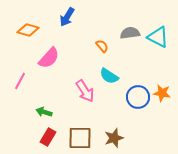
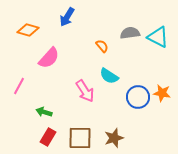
pink line: moved 1 px left, 5 px down
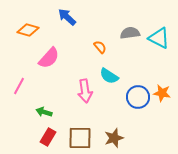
blue arrow: rotated 102 degrees clockwise
cyan triangle: moved 1 px right, 1 px down
orange semicircle: moved 2 px left, 1 px down
pink arrow: rotated 25 degrees clockwise
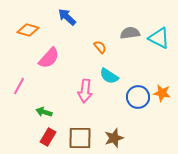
pink arrow: rotated 15 degrees clockwise
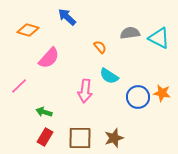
pink line: rotated 18 degrees clockwise
red rectangle: moved 3 px left
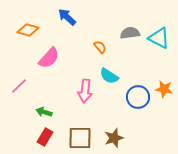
orange star: moved 2 px right, 4 px up
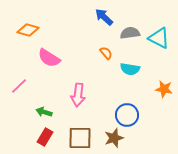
blue arrow: moved 37 px right
orange semicircle: moved 6 px right, 6 px down
pink semicircle: rotated 80 degrees clockwise
cyan semicircle: moved 21 px right, 7 px up; rotated 24 degrees counterclockwise
pink arrow: moved 7 px left, 4 px down
blue circle: moved 11 px left, 18 px down
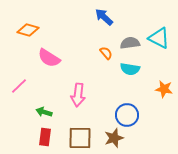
gray semicircle: moved 10 px down
red rectangle: rotated 24 degrees counterclockwise
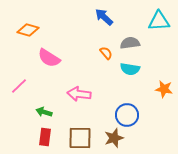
cyan triangle: moved 17 px up; rotated 30 degrees counterclockwise
pink arrow: moved 1 px right, 1 px up; rotated 90 degrees clockwise
